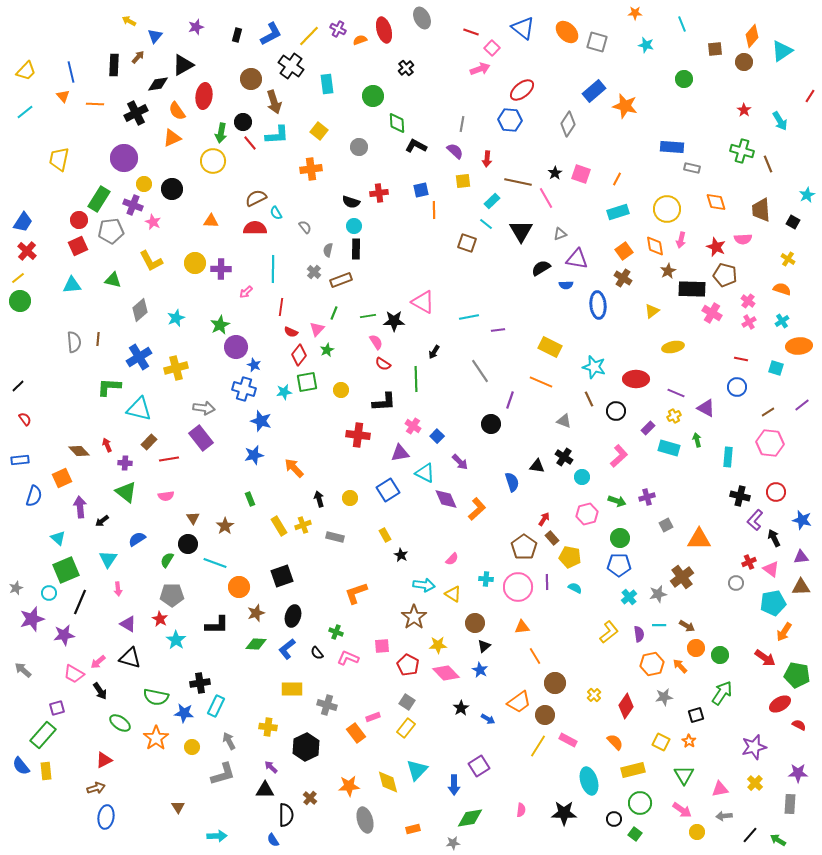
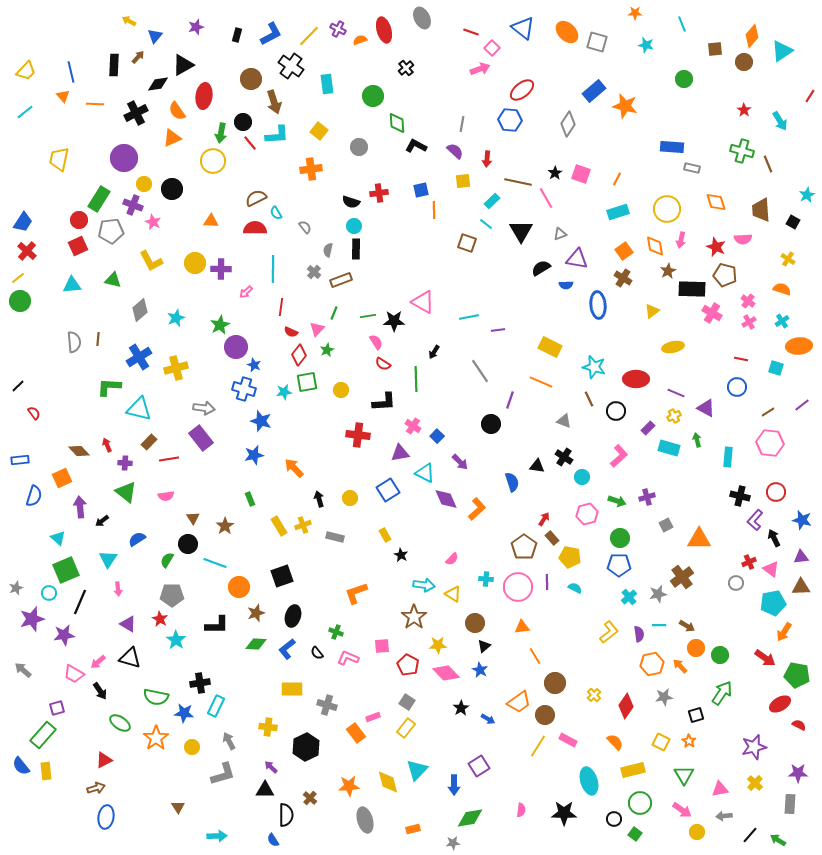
red semicircle at (25, 419): moved 9 px right, 6 px up
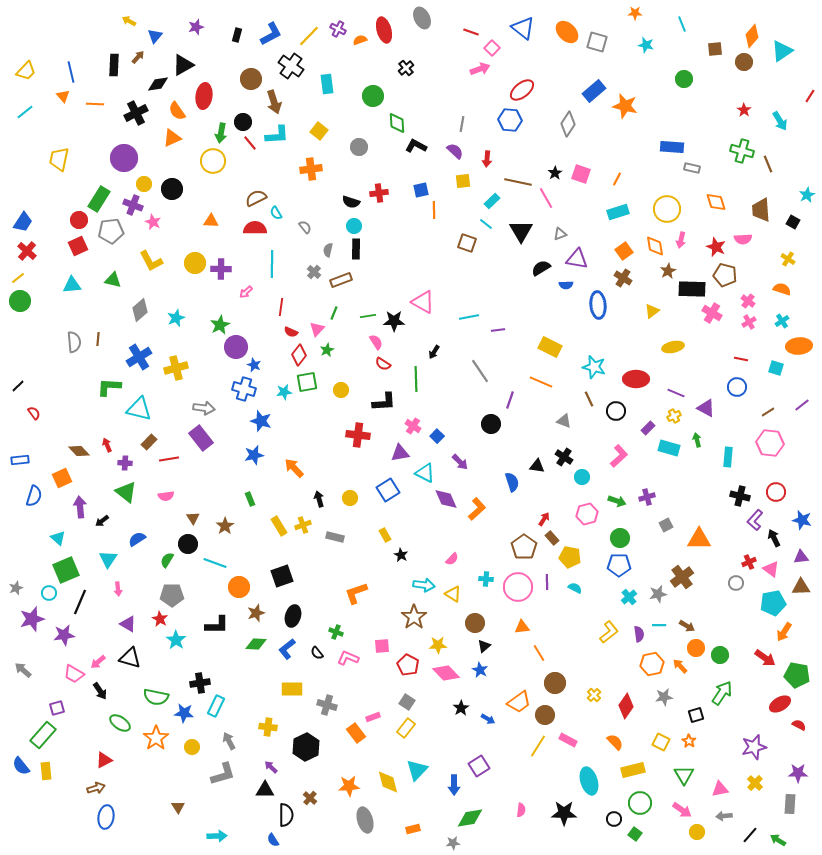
cyan line at (273, 269): moved 1 px left, 5 px up
orange line at (535, 656): moved 4 px right, 3 px up
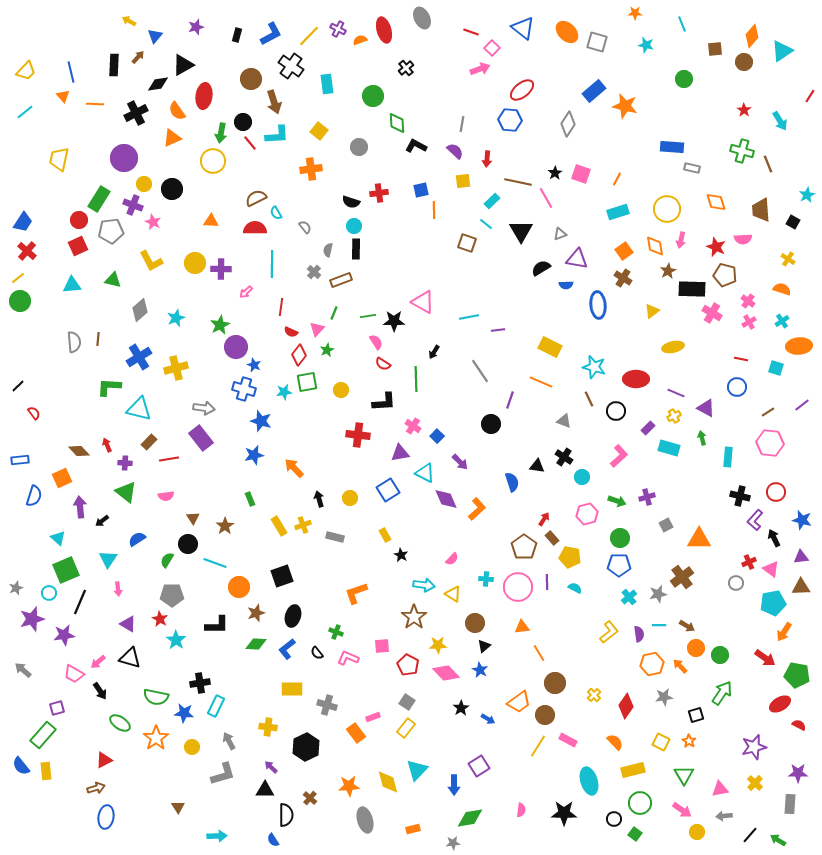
green arrow at (697, 440): moved 5 px right, 2 px up
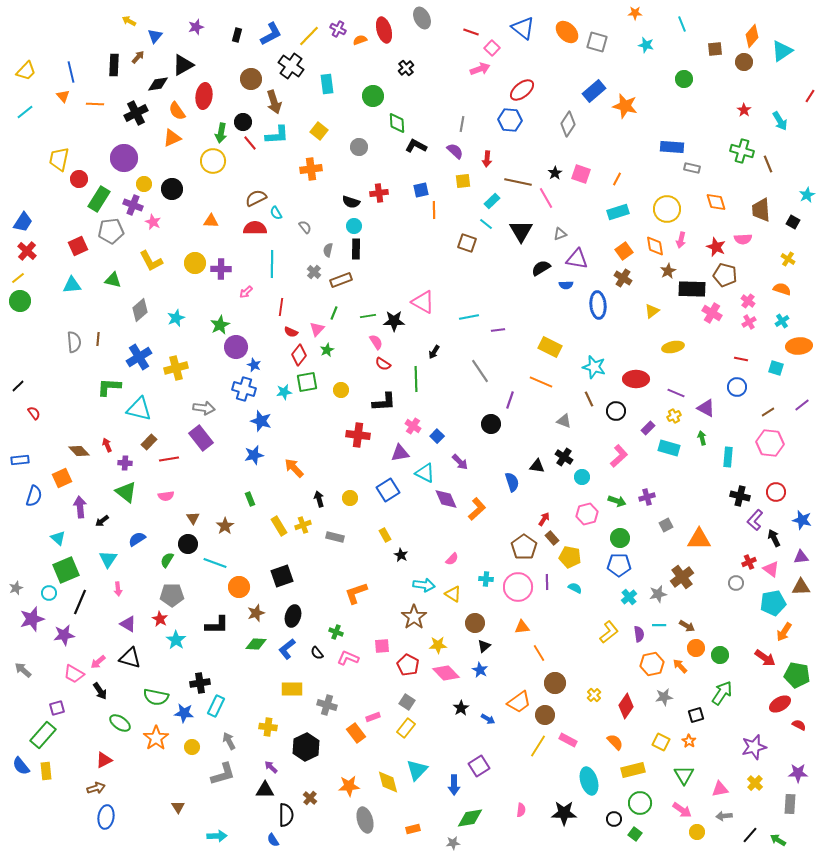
red circle at (79, 220): moved 41 px up
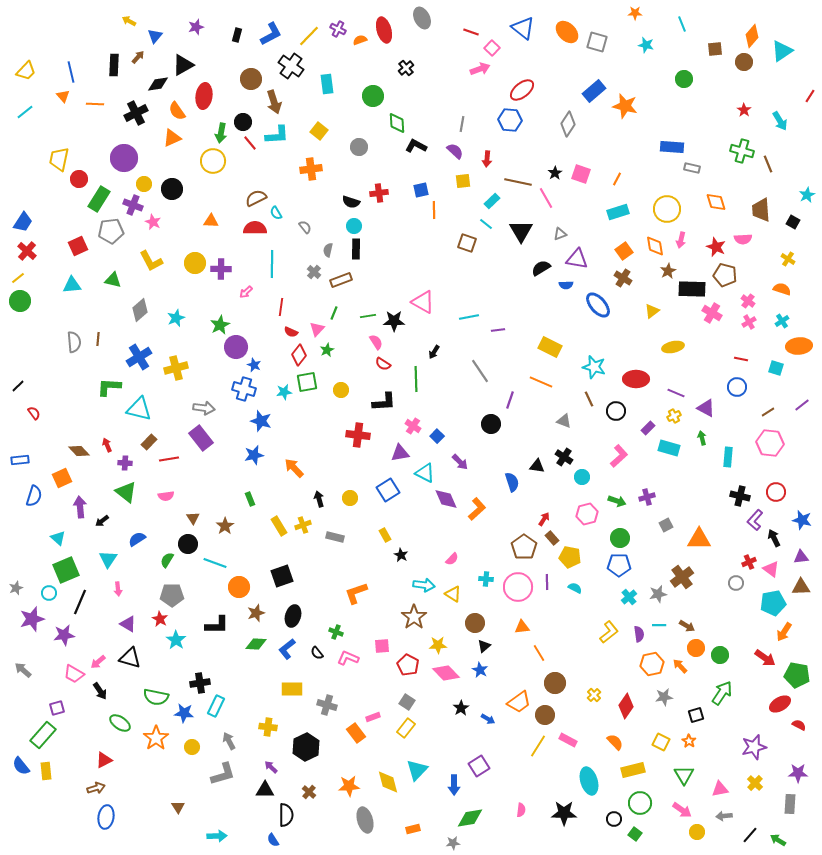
blue ellipse at (598, 305): rotated 36 degrees counterclockwise
brown cross at (310, 798): moved 1 px left, 6 px up
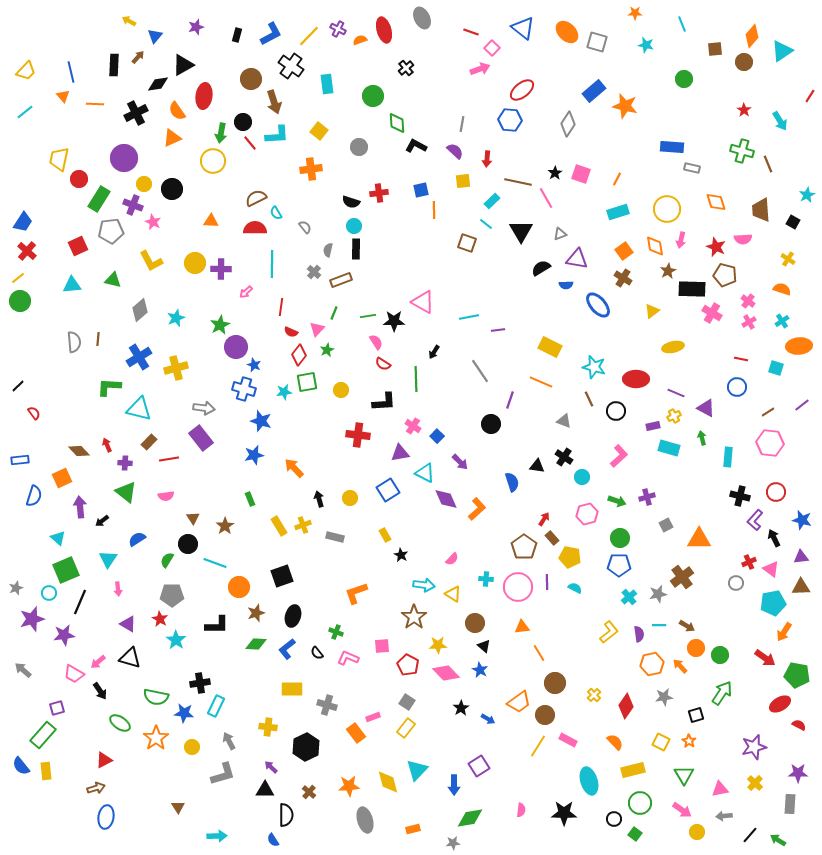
purple rectangle at (648, 428): moved 5 px right, 2 px up; rotated 32 degrees clockwise
black triangle at (484, 646): rotated 40 degrees counterclockwise
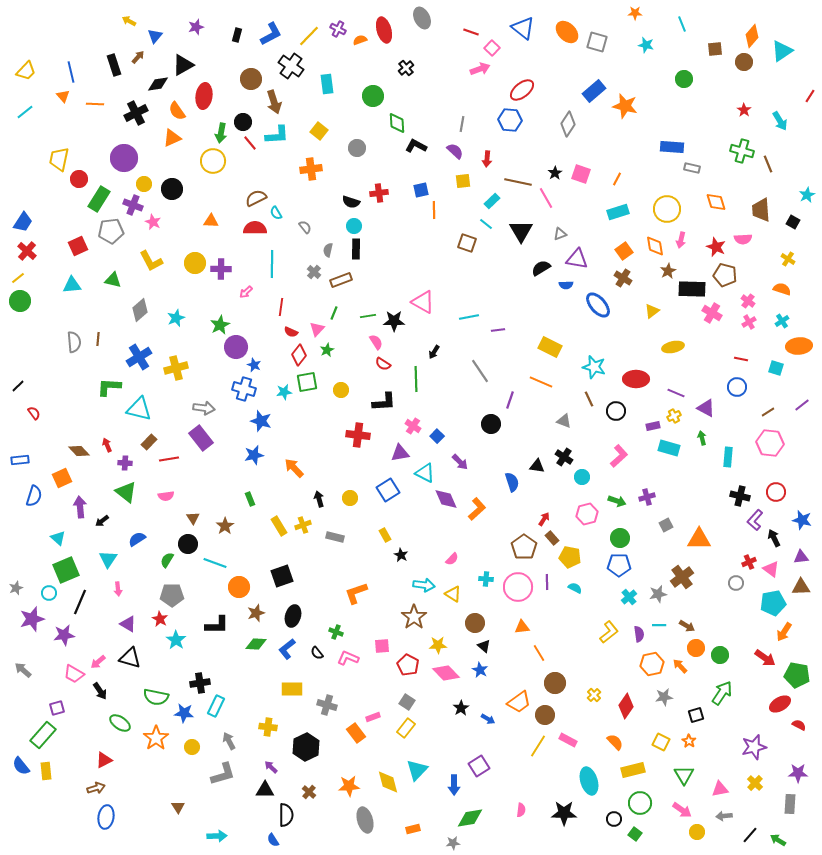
black rectangle at (114, 65): rotated 20 degrees counterclockwise
gray circle at (359, 147): moved 2 px left, 1 px down
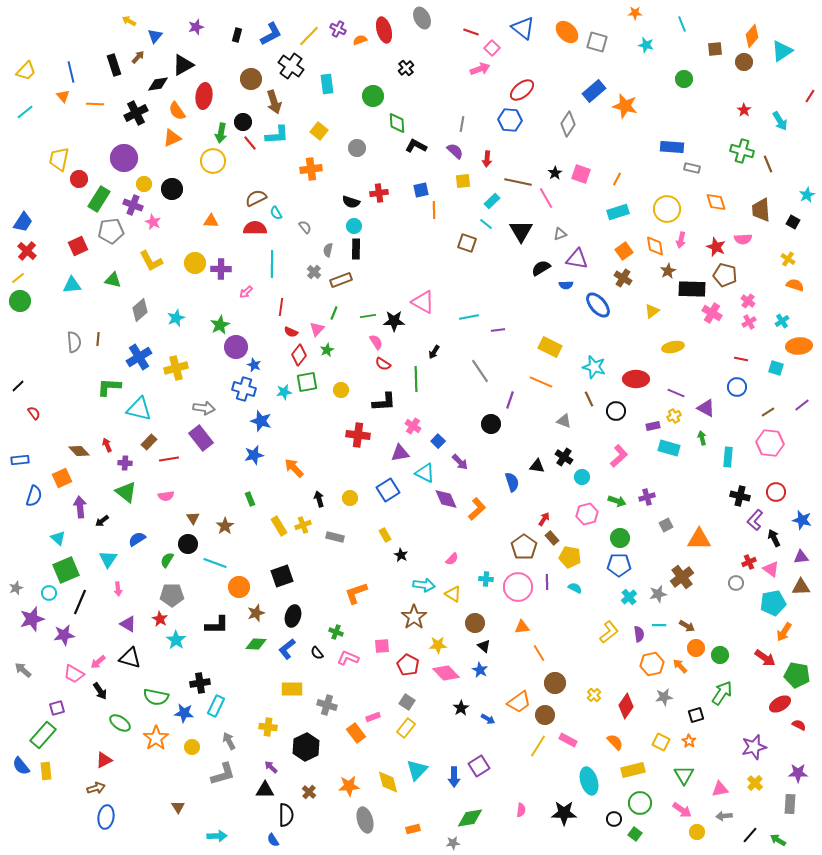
orange semicircle at (782, 289): moved 13 px right, 4 px up
blue square at (437, 436): moved 1 px right, 5 px down
blue arrow at (454, 785): moved 8 px up
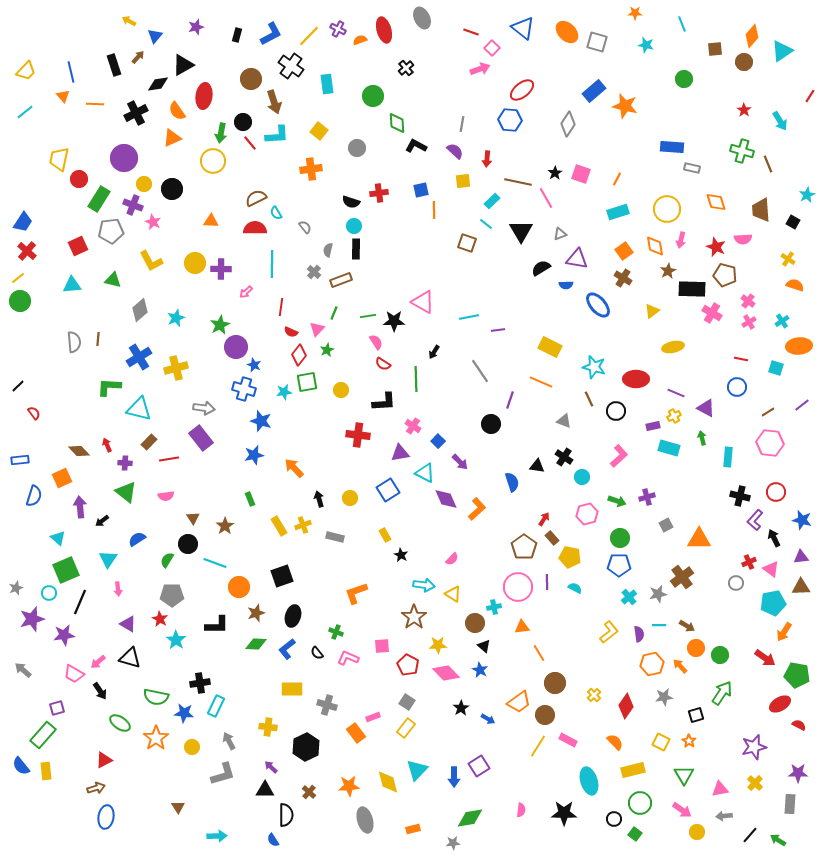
cyan cross at (486, 579): moved 8 px right, 28 px down; rotated 16 degrees counterclockwise
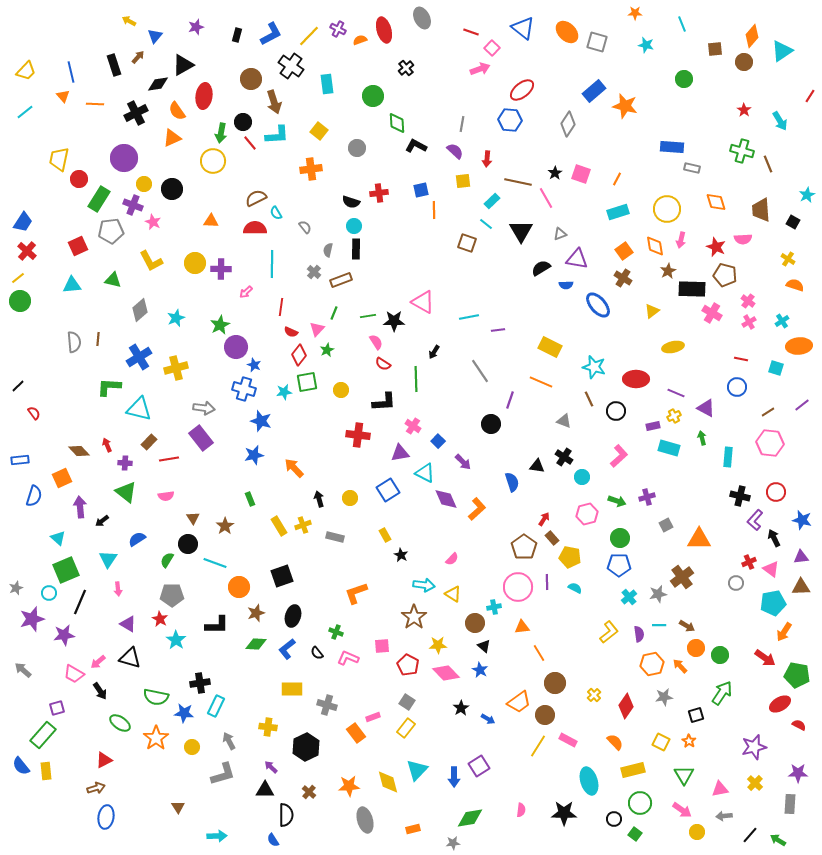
purple arrow at (460, 462): moved 3 px right
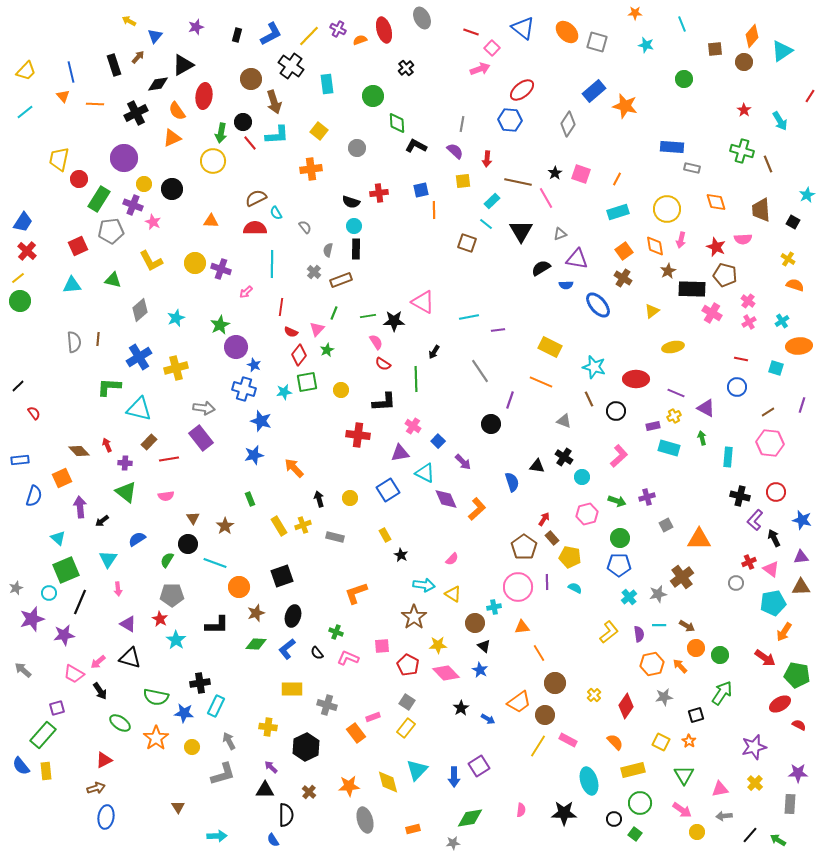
purple cross at (221, 269): rotated 18 degrees clockwise
purple line at (802, 405): rotated 35 degrees counterclockwise
